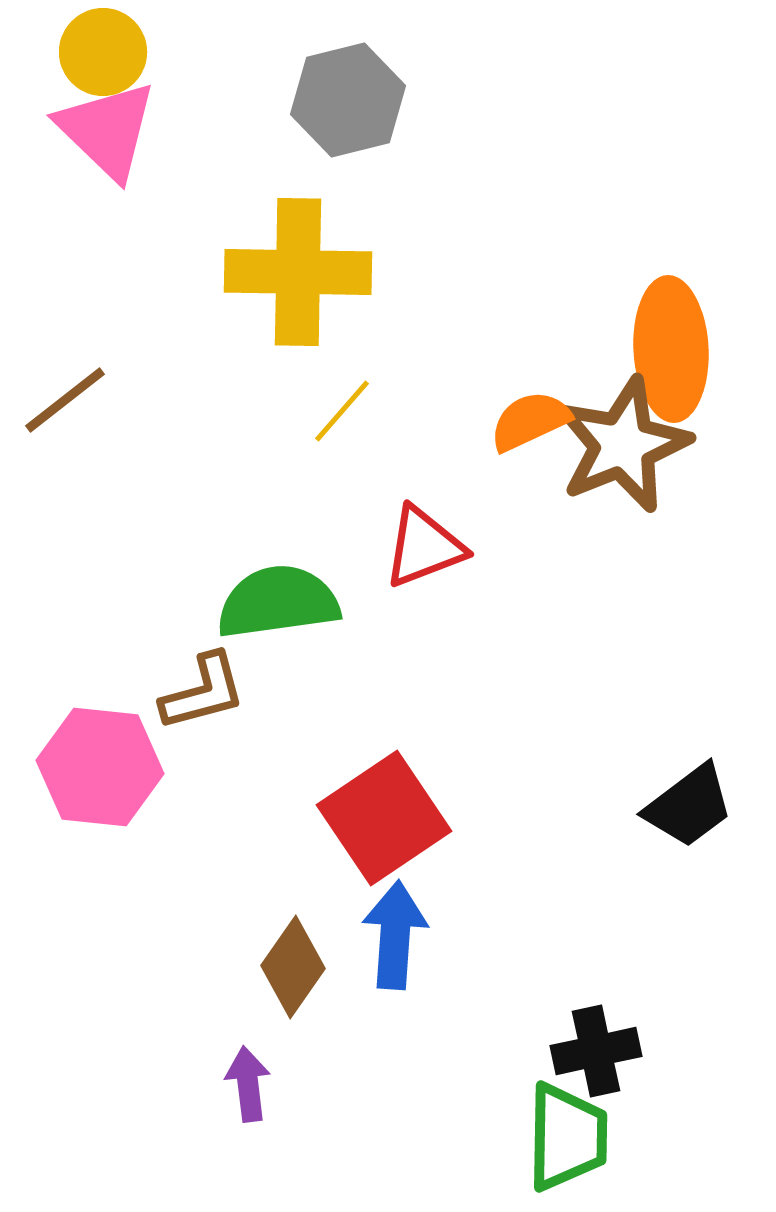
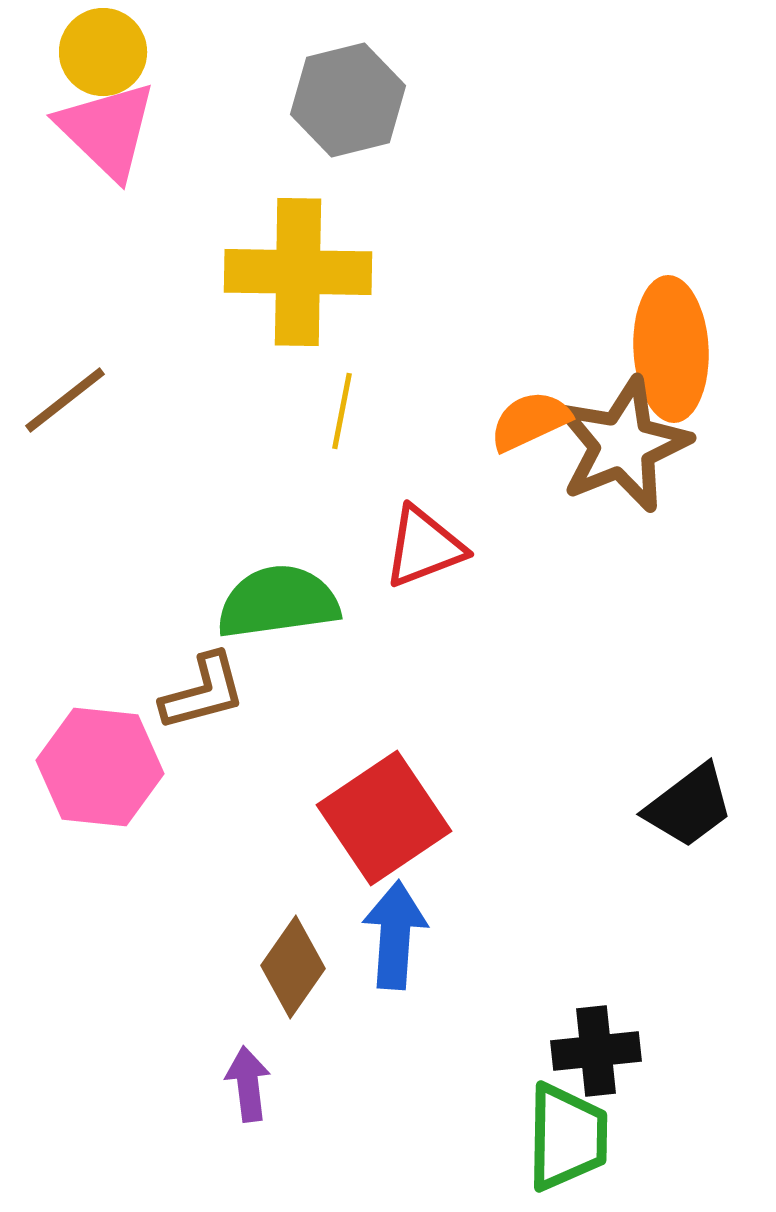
yellow line: rotated 30 degrees counterclockwise
black cross: rotated 6 degrees clockwise
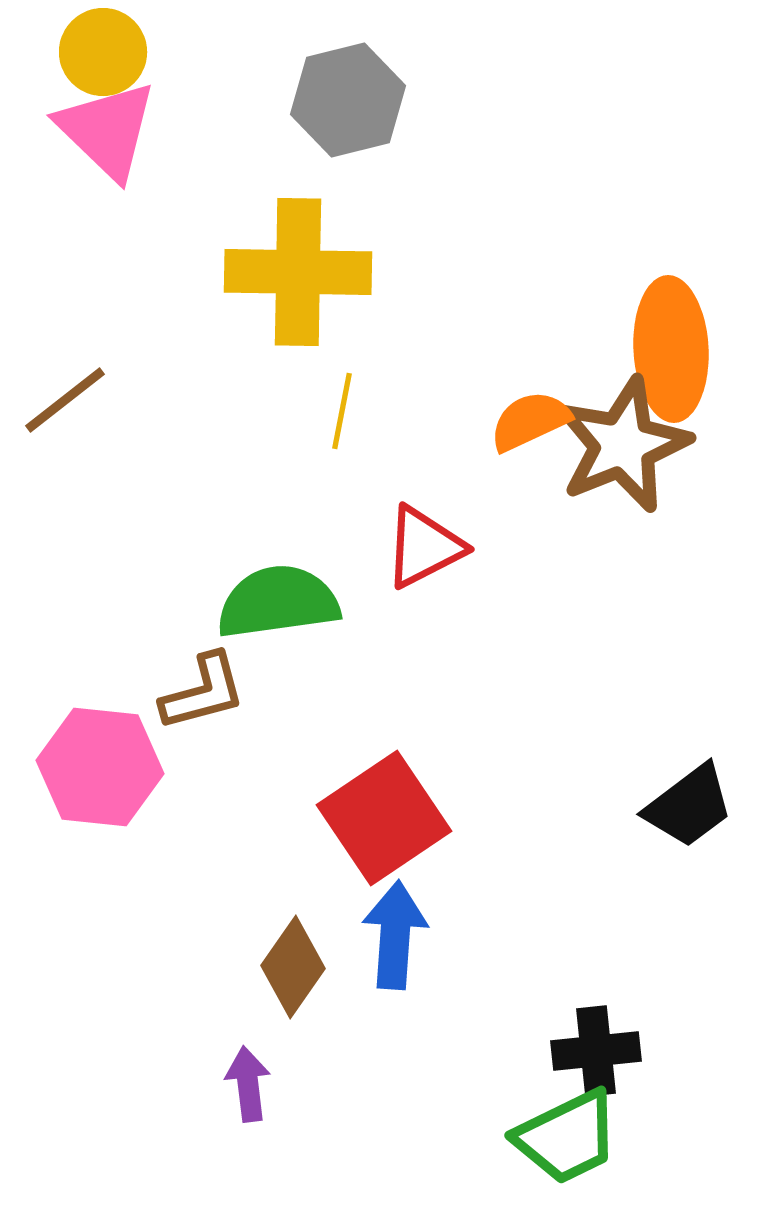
red triangle: rotated 6 degrees counterclockwise
green trapezoid: rotated 63 degrees clockwise
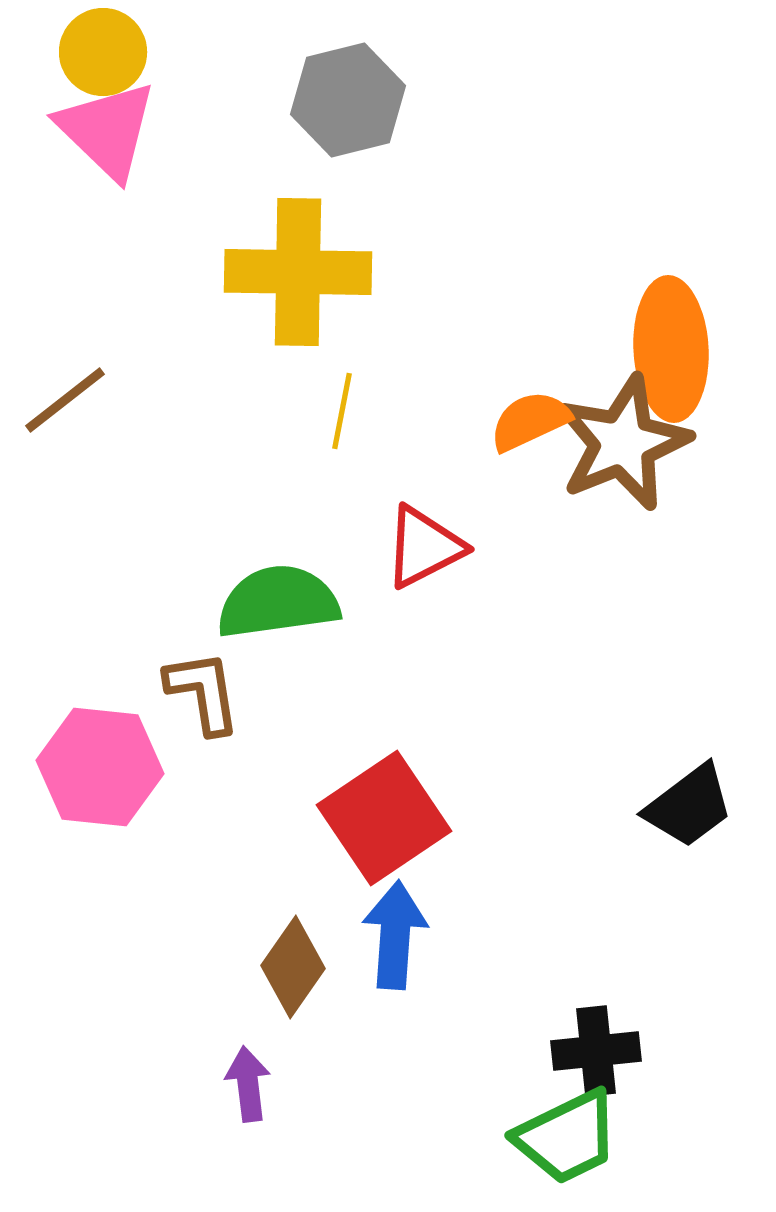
brown star: moved 2 px up
brown L-shape: rotated 84 degrees counterclockwise
